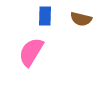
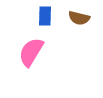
brown semicircle: moved 2 px left, 1 px up
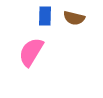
brown semicircle: moved 5 px left
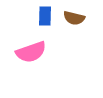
pink semicircle: rotated 140 degrees counterclockwise
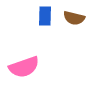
pink semicircle: moved 7 px left, 15 px down
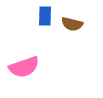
brown semicircle: moved 2 px left, 6 px down
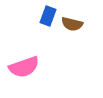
blue rectangle: moved 3 px right; rotated 18 degrees clockwise
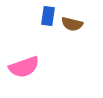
blue rectangle: rotated 12 degrees counterclockwise
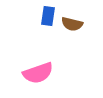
pink semicircle: moved 14 px right, 6 px down
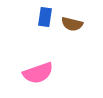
blue rectangle: moved 3 px left, 1 px down
